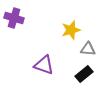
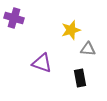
purple triangle: moved 2 px left, 2 px up
black rectangle: moved 4 px left, 4 px down; rotated 60 degrees counterclockwise
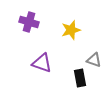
purple cross: moved 15 px right, 4 px down
gray triangle: moved 6 px right, 11 px down; rotated 14 degrees clockwise
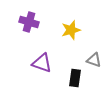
black rectangle: moved 5 px left; rotated 18 degrees clockwise
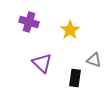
yellow star: moved 1 px left; rotated 18 degrees counterclockwise
purple triangle: rotated 25 degrees clockwise
